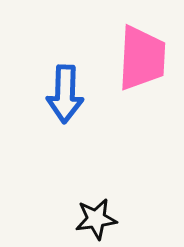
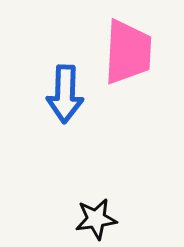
pink trapezoid: moved 14 px left, 6 px up
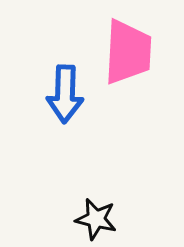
black star: rotated 21 degrees clockwise
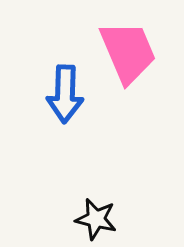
pink trapezoid: rotated 26 degrees counterclockwise
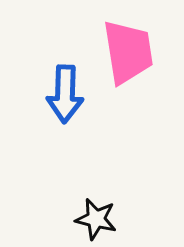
pink trapezoid: rotated 14 degrees clockwise
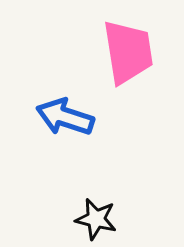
blue arrow: moved 23 px down; rotated 106 degrees clockwise
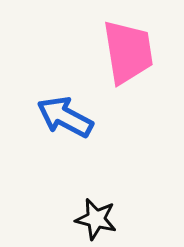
blue arrow: rotated 10 degrees clockwise
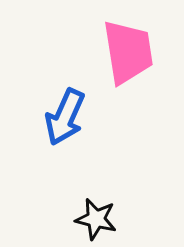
blue arrow: rotated 94 degrees counterclockwise
